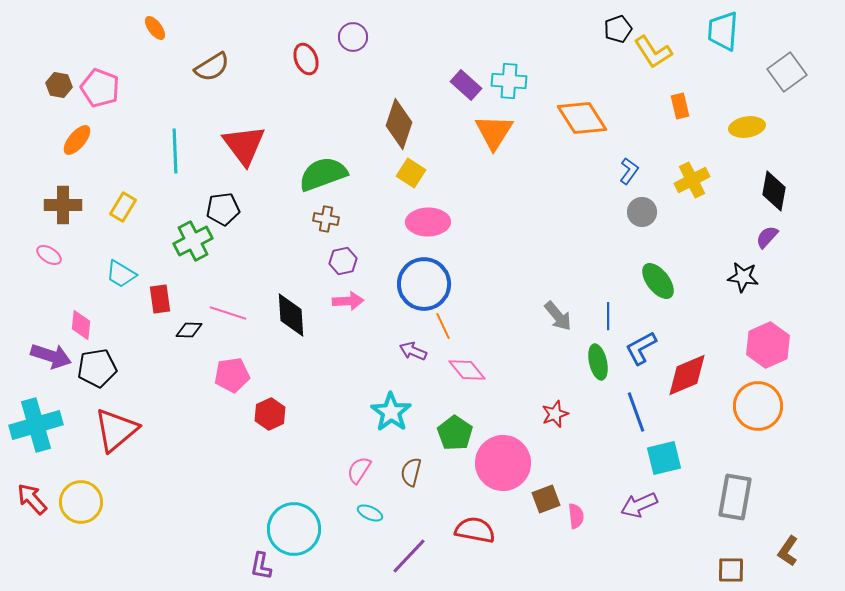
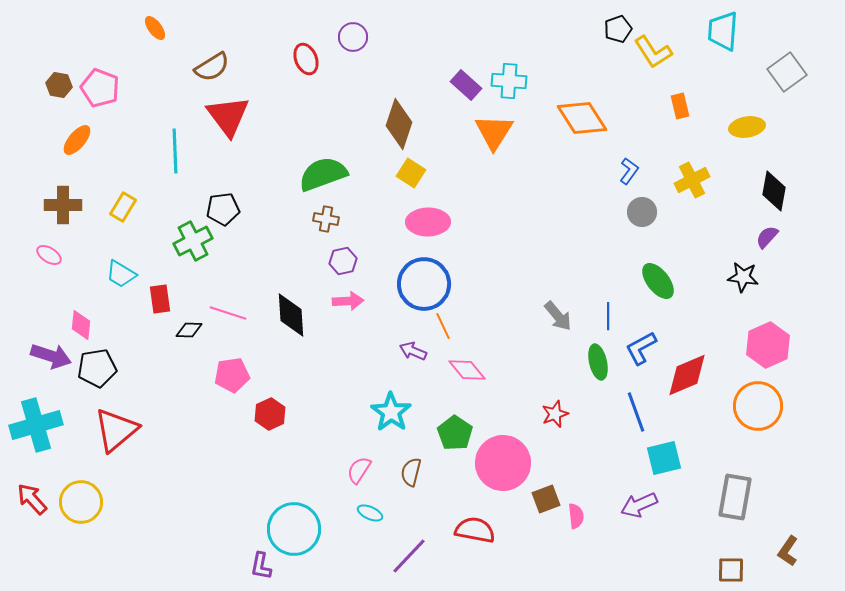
red triangle at (244, 145): moved 16 px left, 29 px up
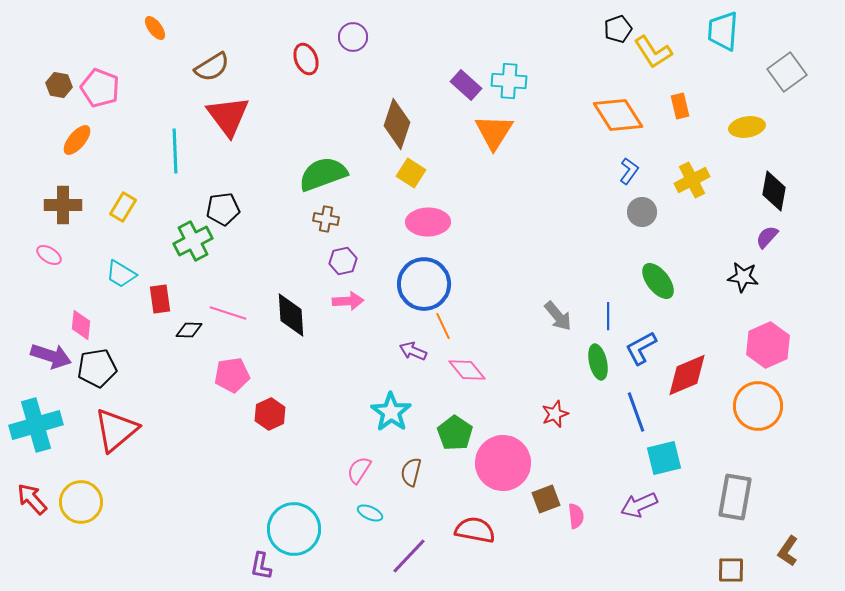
orange diamond at (582, 118): moved 36 px right, 3 px up
brown diamond at (399, 124): moved 2 px left
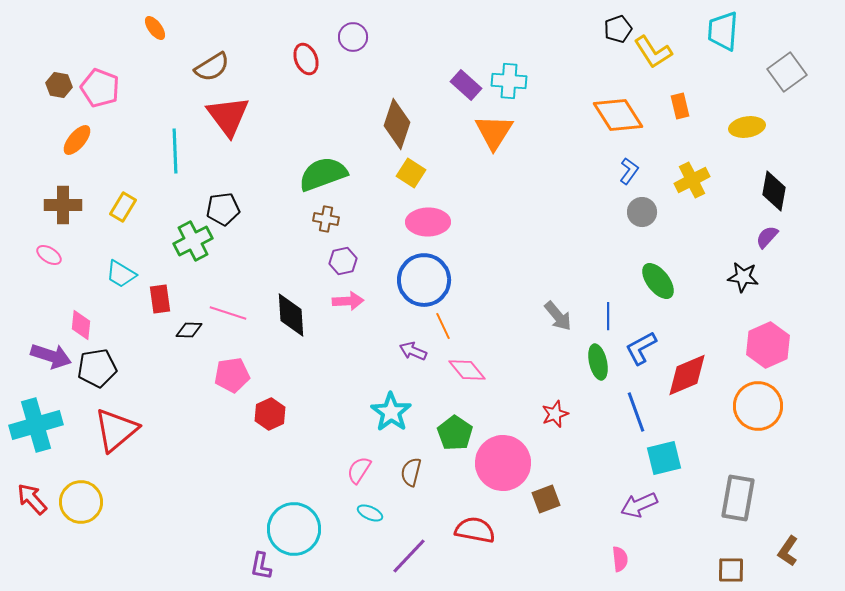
blue circle at (424, 284): moved 4 px up
gray rectangle at (735, 497): moved 3 px right, 1 px down
pink semicircle at (576, 516): moved 44 px right, 43 px down
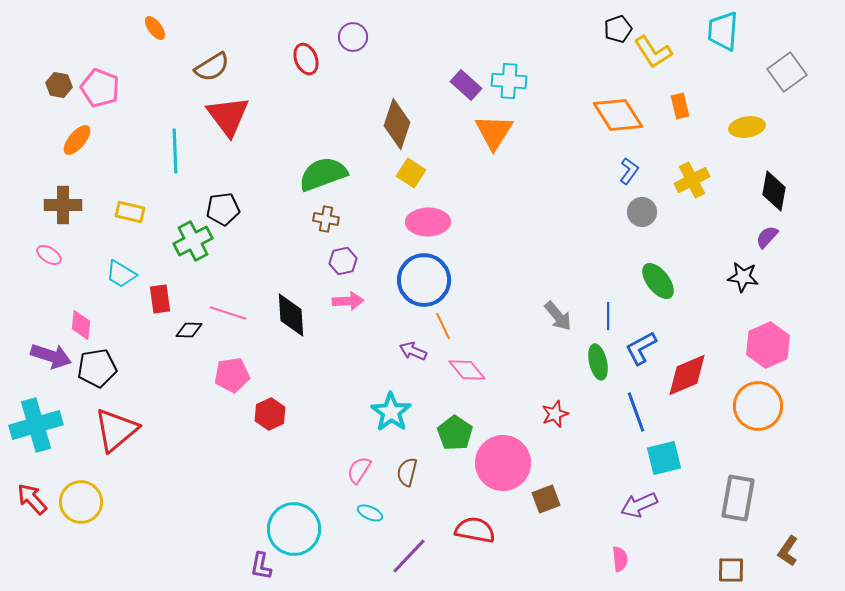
yellow rectangle at (123, 207): moved 7 px right, 5 px down; rotated 72 degrees clockwise
brown semicircle at (411, 472): moved 4 px left
